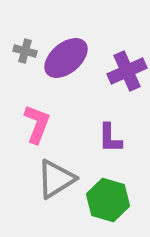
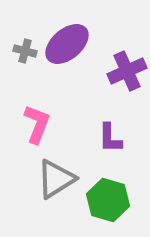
purple ellipse: moved 1 px right, 14 px up
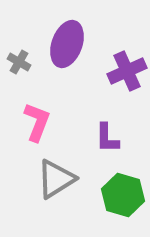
purple ellipse: rotated 30 degrees counterclockwise
gray cross: moved 6 px left, 11 px down; rotated 15 degrees clockwise
pink L-shape: moved 2 px up
purple L-shape: moved 3 px left
green hexagon: moved 15 px right, 5 px up
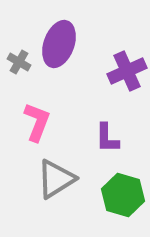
purple ellipse: moved 8 px left
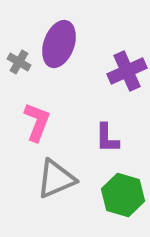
gray triangle: rotated 9 degrees clockwise
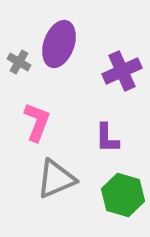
purple cross: moved 5 px left
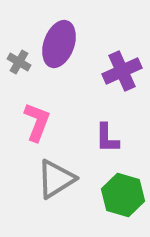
gray triangle: rotated 9 degrees counterclockwise
